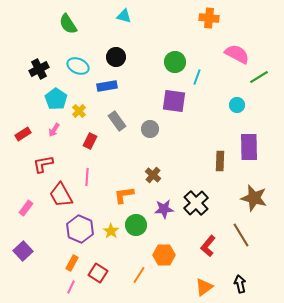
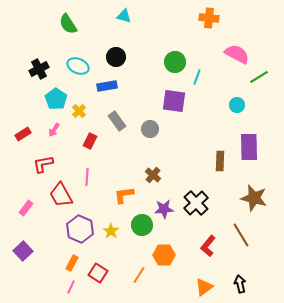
green circle at (136, 225): moved 6 px right
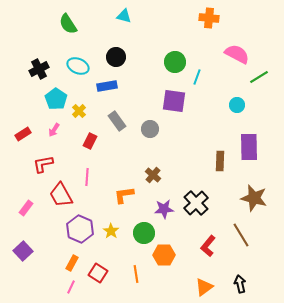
green circle at (142, 225): moved 2 px right, 8 px down
orange line at (139, 275): moved 3 px left, 1 px up; rotated 42 degrees counterclockwise
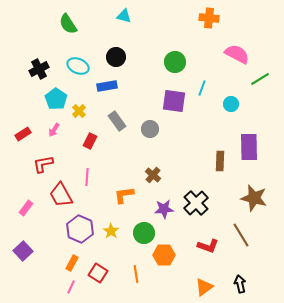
cyan line at (197, 77): moved 5 px right, 11 px down
green line at (259, 77): moved 1 px right, 2 px down
cyan circle at (237, 105): moved 6 px left, 1 px up
red L-shape at (208, 246): rotated 110 degrees counterclockwise
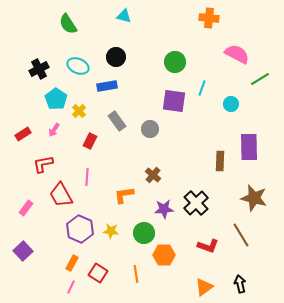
yellow star at (111, 231): rotated 28 degrees counterclockwise
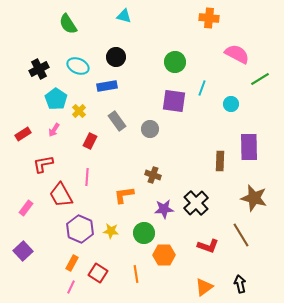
brown cross at (153, 175): rotated 21 degrees counterclockwise
